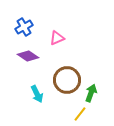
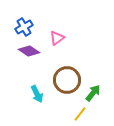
pink triangle: rotated 14 degrees counterclockwise
purple diamond: moved 1 px right, 5 px up
green arrow: moved 2 px right; rotated 18 degrees clockwise
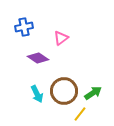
blue cross: rotated 18 degrees clockwise
pink triangle: moved 4 px right
purple diamond: moved 9 px right, 7 px down
brown circle: moved 3 px left, 11 px down
green arrow: rotated 18 degrees clockwise
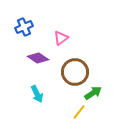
blue cross: rotated 12 degrees counterclockwise
brown circle: moved 11 px right, 19 px up
yellow line: moved 1 px left, 2 px up
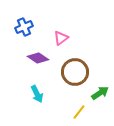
green arrow: moved 7 px right
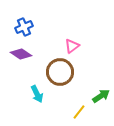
pink triangle: moved 11 px right, 8 px down
purple diamond: moved 17 px left, 4 px up
brown circle: moved 15 px left
green arrow: moved 1 px right, 3 px down
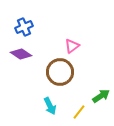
cyan arrow: moved 13 px right, 12 px down
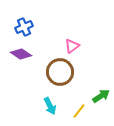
yellow line: moved 1 px up
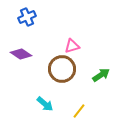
blue cross: moved 3 px right, 10 px up
pink triangle: rotated 21 degrees clockwise
brown circle: moved 2 px right, 3 px up
green arrow: moved 21 px up
cyan arrow: moved 5 px left, 2 px up; rotated 24 degrees counterclockwise
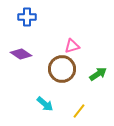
blue cross: rotated 24 degrees clockwise
green arrow: moved 3 px left, 1 px up
